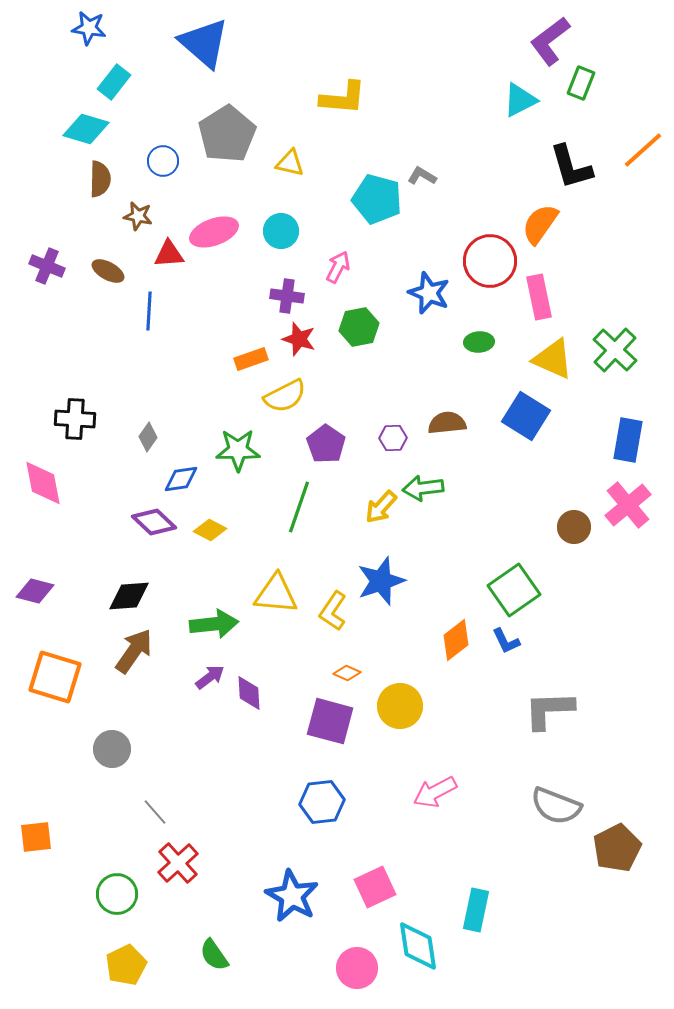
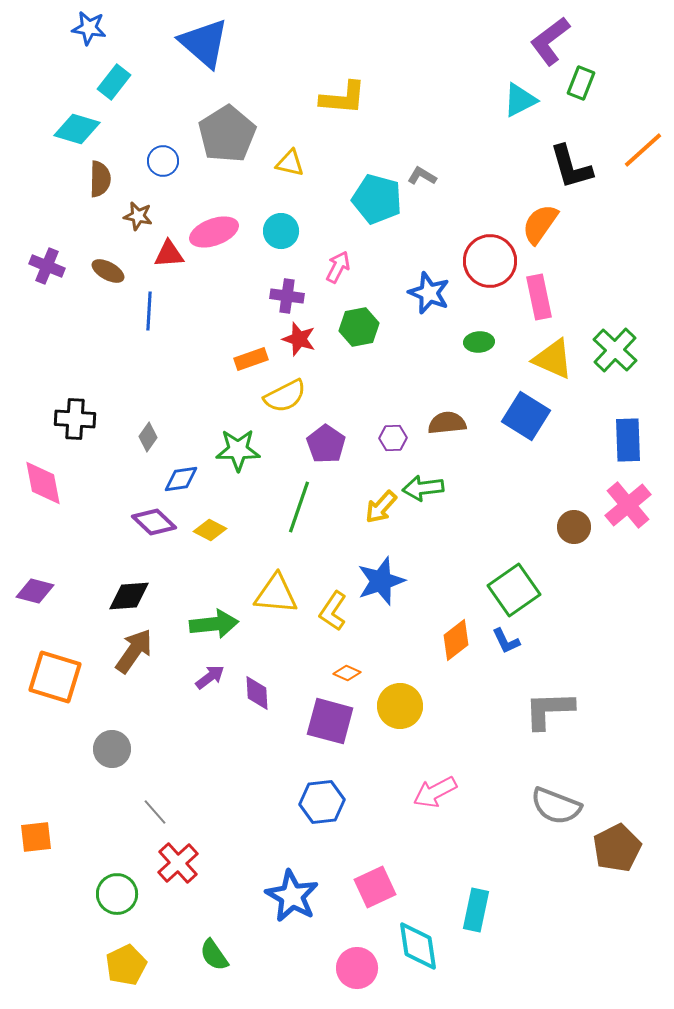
cyan diamond at (86, 129): moved 9 px left
blue rectangle at (628, 440): rotated 12 degrees counterclockwise
purple diamond at (249, 693): moved 8 px right
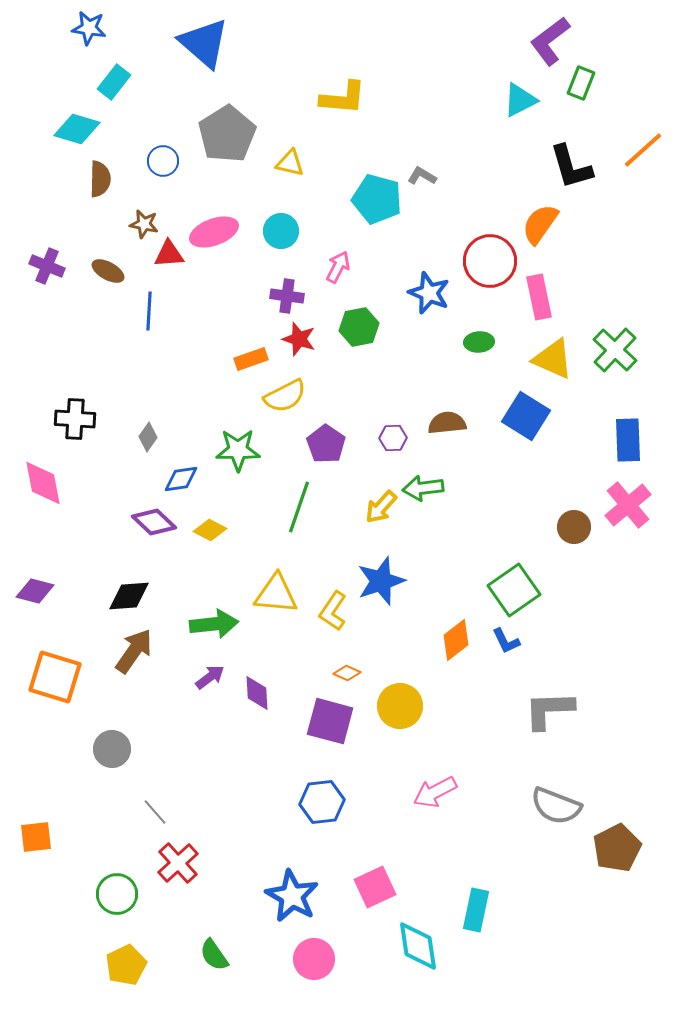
brown star at (138, 216): moved 6 px right, 8 px down
pink circle at (357, 968): moved 43 px left, 9 px up
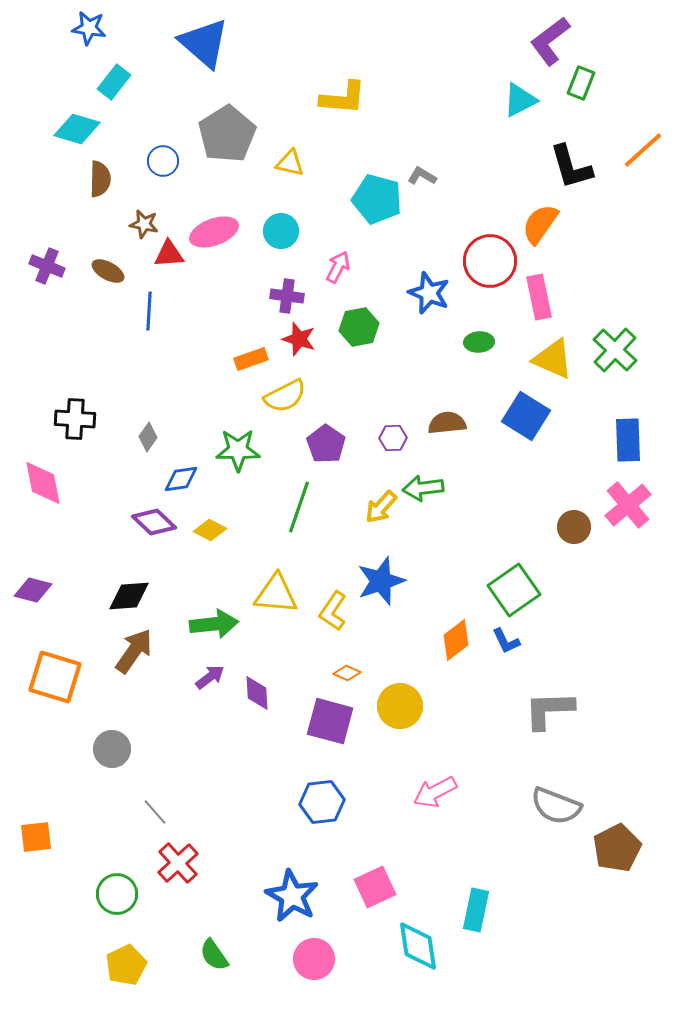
purple diamond at (35, 591): moved 2 px left, 1 px up
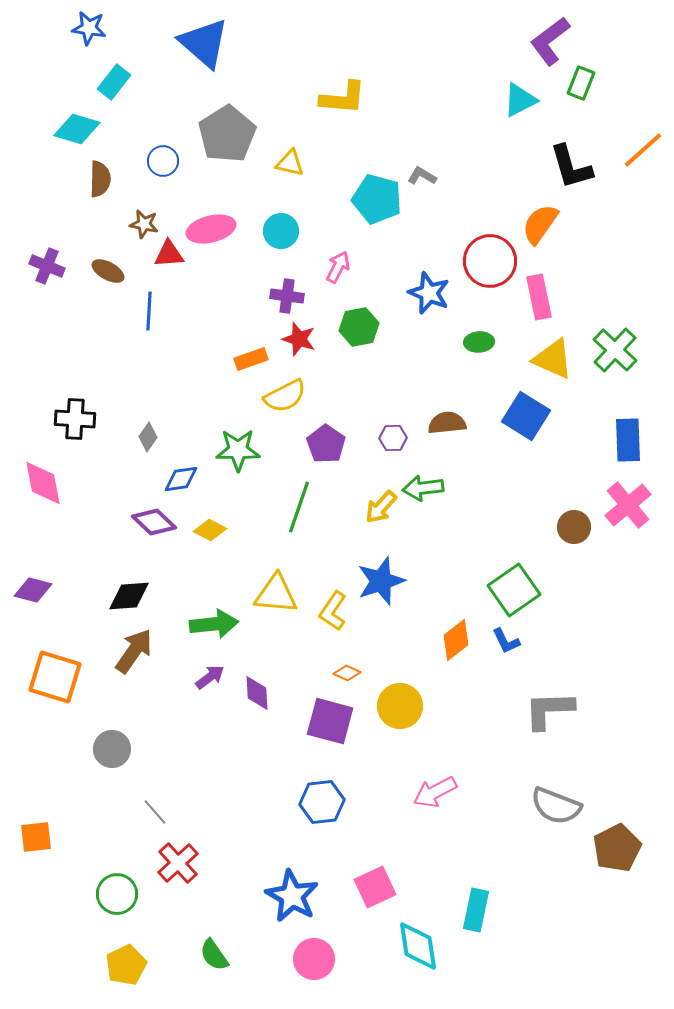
pink ellipse at (214, 232): moved 3 px left, 3 px up; rotated 6 degrees clockwise
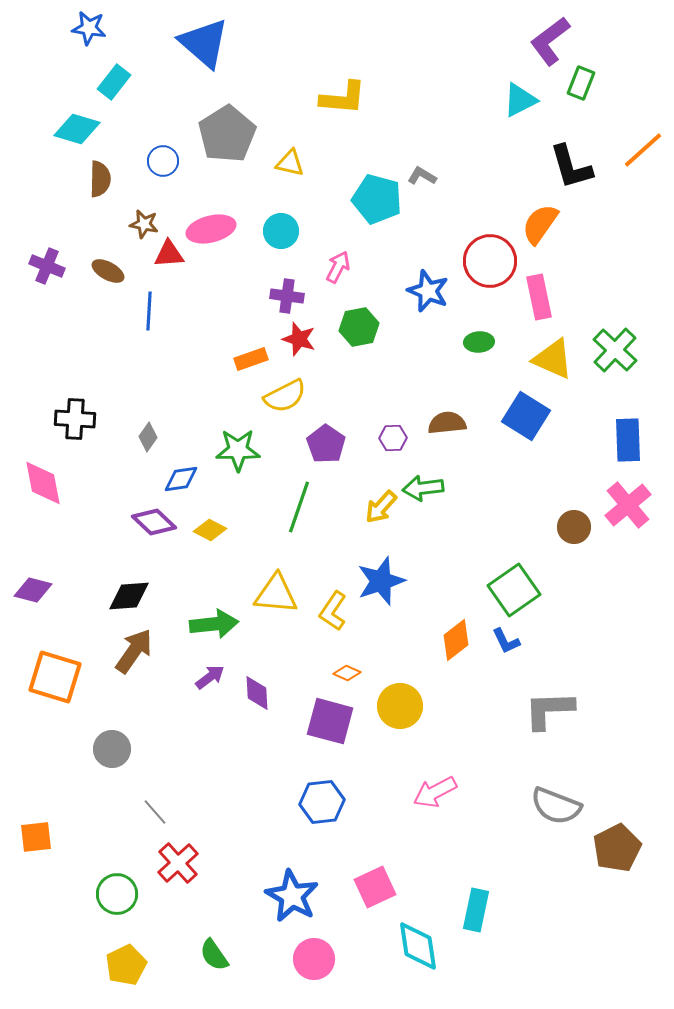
blue star at (429, 293): moved 1 px left, 2 px up
